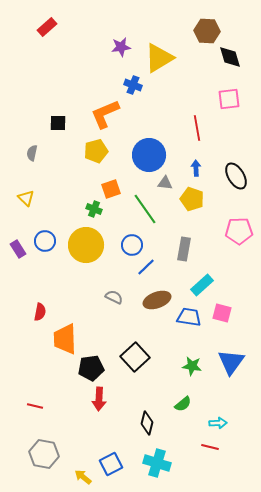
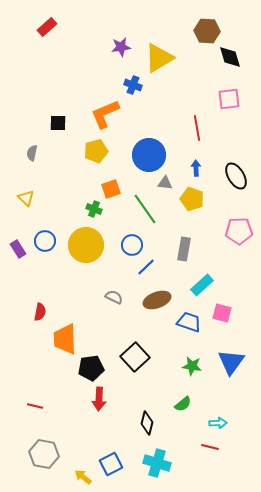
blue trapezoid at (189, 317): moved 5 px down; rotated 10 degrees clockwise
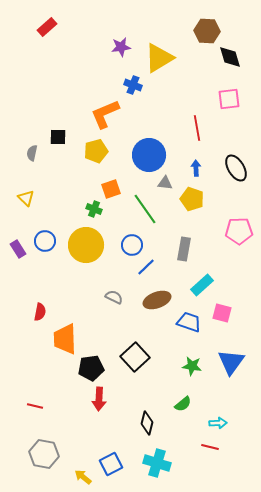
black square at (58, 123): moved 14 px down
black ellipse at (236, 176): moved 8 px up
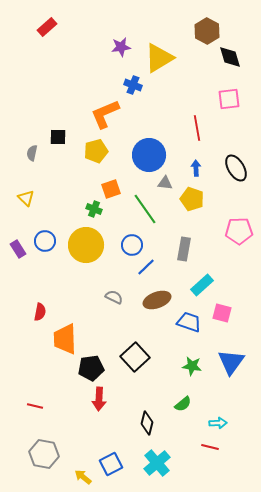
brown hexagon at (207, 31): rotated 25 degrees clockwise
cyan cross at (157, 463): rotated 32 degrees clockwise
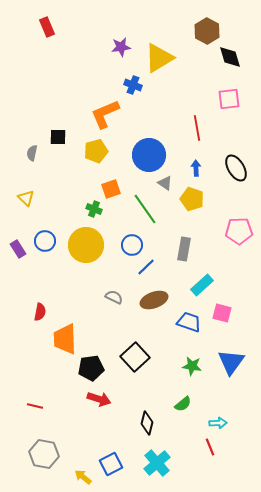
red rectangle at (47, 27): rotated 72 degrees counterclockwise
gray triangle at (165, 183): rotated 28 degrees clockwise
brown ellipse at (157, 300): moved 3 px left
red arrow at (99, 399): rotated 75 degrees counterclockwise
red line at (210, 447): rotated 54 degrees clockwise
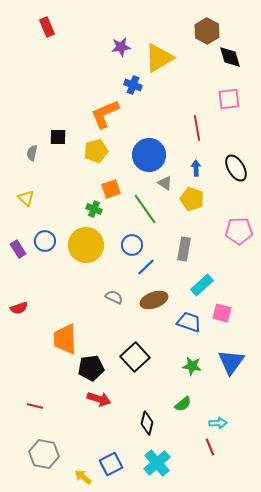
red semicircle at (40, 312): moved 21 px left, 4 px up; rotated 60 degrees clockwise
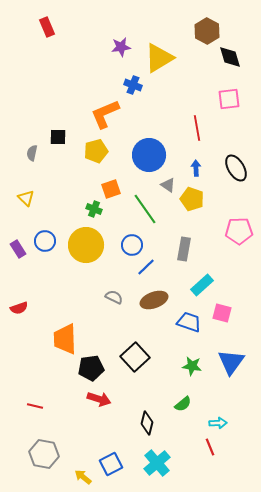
gray triangle at (165, 183): moved 3 px right, 2 px down
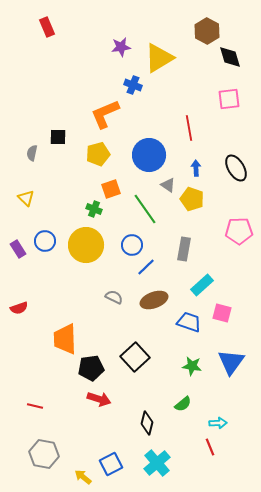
red line at (197, 128): moved 8 px left
yellow pentagon at (96, 151): moved 2 px right, 3 px down
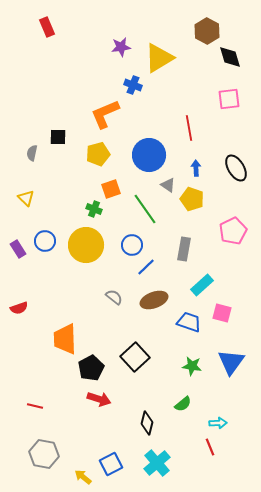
pink pentagon at (239, 231): moved 6 px left; rotated 24 degrees counterclockwise
gray semicircle at (114, 297): rotated 12 degrees clockwise
black pentagon at (91, 368): rotated 20 degrees counterclockwise
